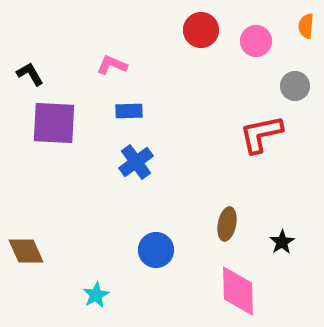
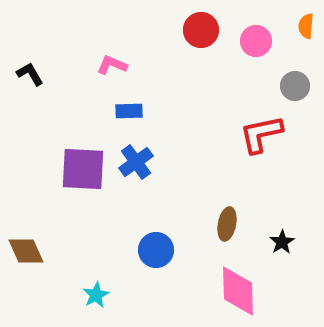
purple square: moved 29 px right, 46 px down
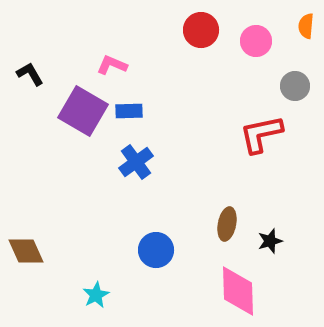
purple square: moved 58 px up; rotated 27 degrees clockwise
black star: moved 12 px left, 1 px up; rotated 15 degrees clockwise
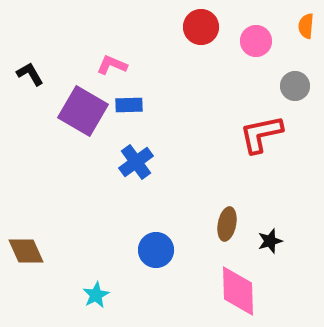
red circle: moved 3 px up
blue rectangle: moved 6 px up
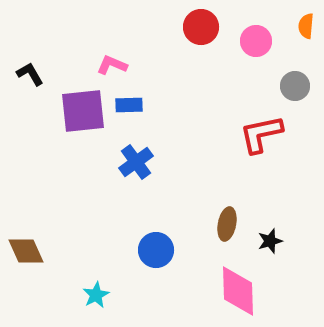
purple square: rotated 36 degrees counterclockwise
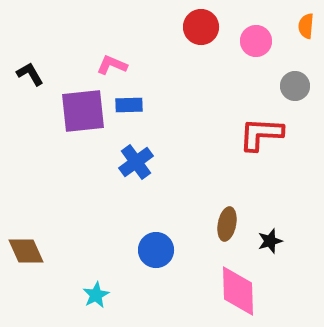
red L-shape: rotated 15 degrees clockwise
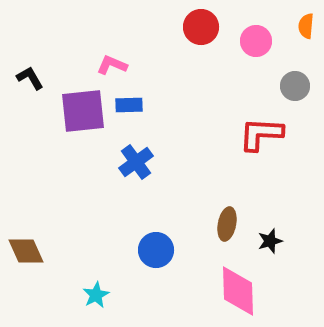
black L-shape: moved 4 px down
